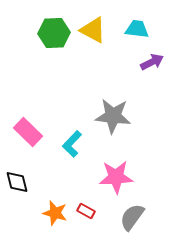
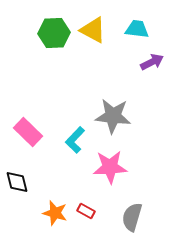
cyan L-shape: moved 3 px right, 4 px up
pink star: moved 6 px left, 10 px up
gray semicircle: rotated 20 degrees counterclockwise
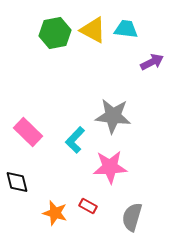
cyan trapezoid: moved 11 px left
green hexagon: moved 1 px right; rotated 8 degrees counterclockwise
red rectangle: moved 2 px right, 5 px up
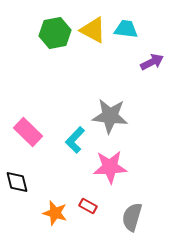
gray star: moved 3 px left
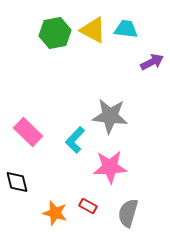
gray semicircle: moved 4 px left, 4 px up
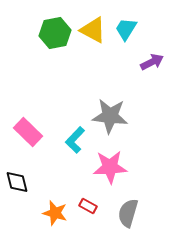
cyan trapezoid: rotated 65 degrees counterclockwise
